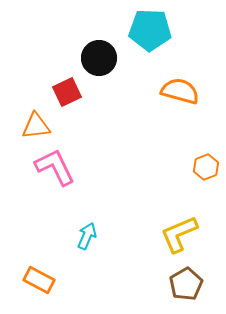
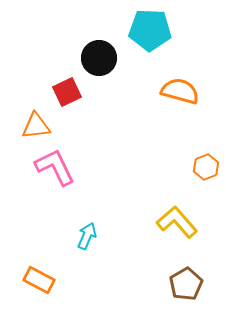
yellow L-shape: moved 2 px left, 12 px up; rotated 72 degrees clockwise
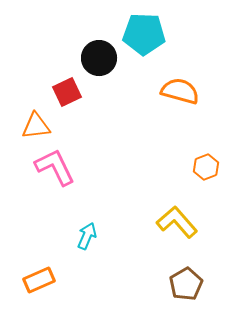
cyan pentagon: moved 6 px left, 4 px down
orange rectangle: rotated 52 degrees counterclockwise
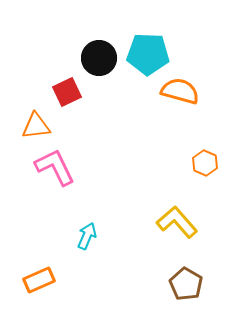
cyan pentagon: moved 4 px right, 20 px down
orange hexagon: moved 1 px left, 4 px up; rotated 15 degrees counterclockwise
brown pentagon: rotated 12 degrees counterclockwise
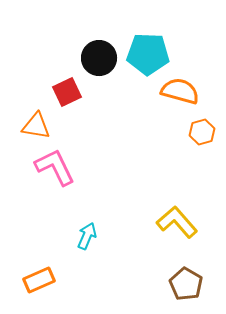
orange triangle: rotated 16 degrees clockwise
orange hexagon: moved 3 px left, 31 px up; rotated 20 degrees clockwise
